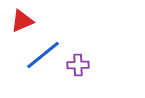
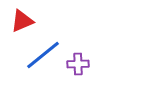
purple cross: moved 1 px up
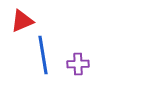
blue line: rotated 60 degrees counterclockwise
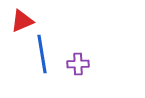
blue line: moved 1 px left, 1 px up
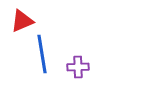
purple cross: moved 3 px down
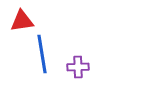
red triangle: rotated 15 degrees clockwise
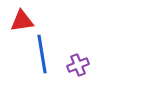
purple cross: moved 2 px up; rotated 20 degrees counterclockwise
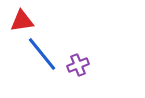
blue line: rotated 30 degrees counterclockwise
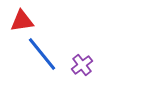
purple cross: moved 4 px right; rotated 15 degrees counterclockwise
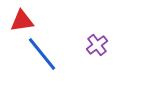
purple cross: moved 15 px right, 20 px up
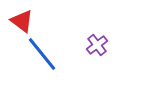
red triangle: rotated 45 degrees clockwise
